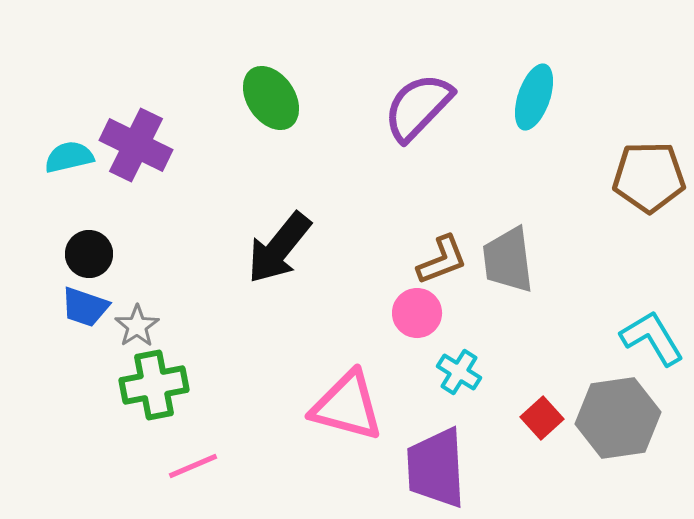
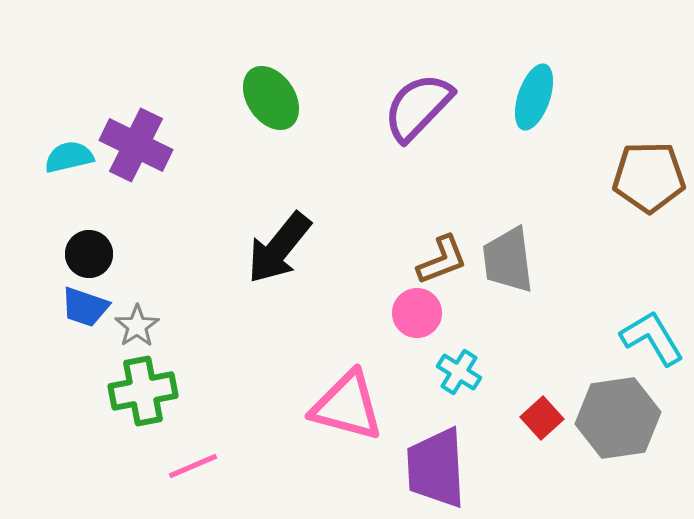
green cross: moved 11 px left, 6 px down
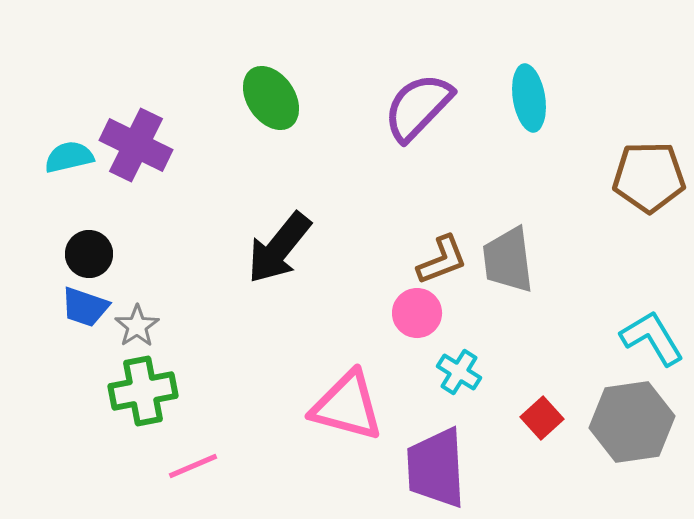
cyan ellipse: moved 5 px left, 1 px down; rotated 28 degrees counterclockwise
gray hexagon: moved 14 px right, 4 px down
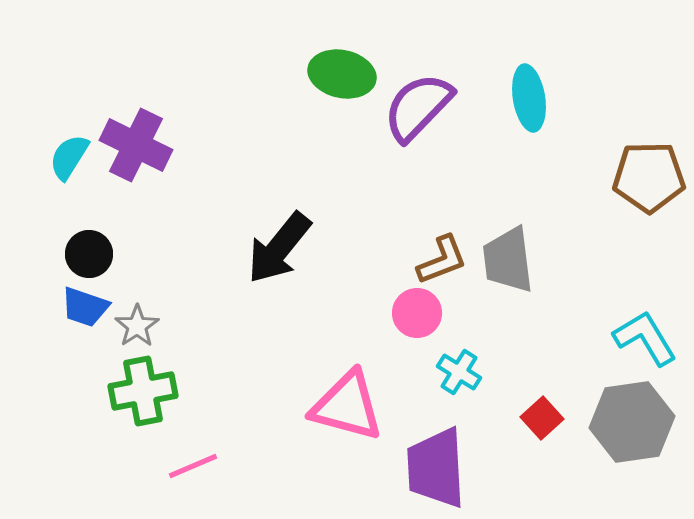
green ellipse: moved 71 px right, 24 px up; rotated 44 degrees counterclockwise
cyan semicircle: rotated 45 degrees counterclockwise
cyan L-shape: moved 7 px left
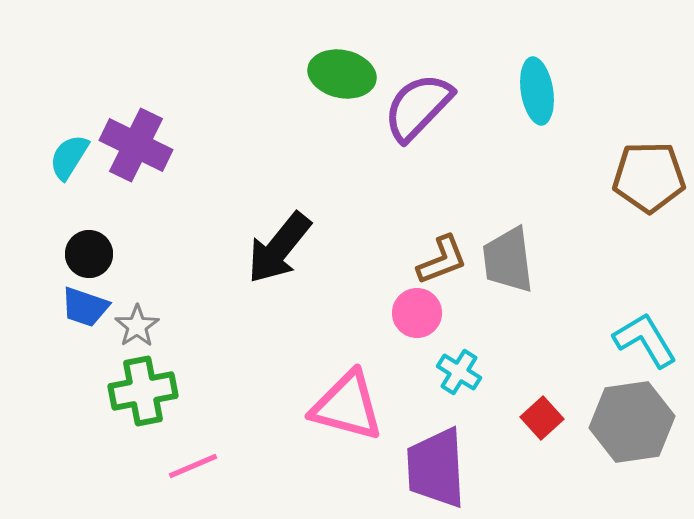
cyan ellipse: moved 8 px right, 7 px up
cyan L-shape: moved 2 px down
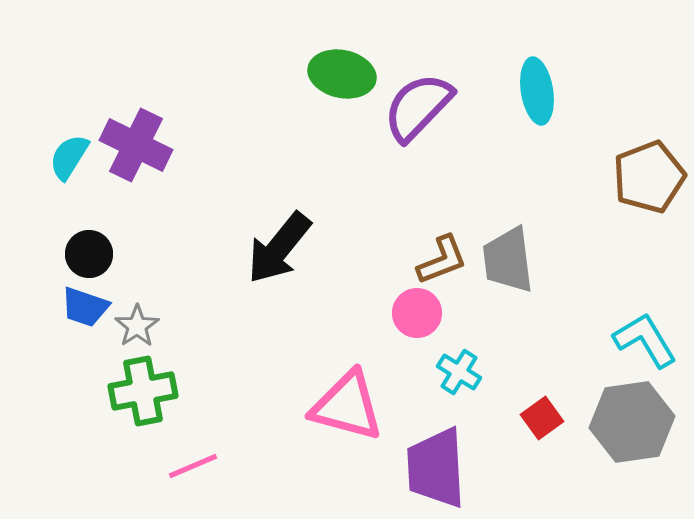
brown pentagon: rotated 20 degrees counterclockwise
red square: rotated 6 degrees clockwise
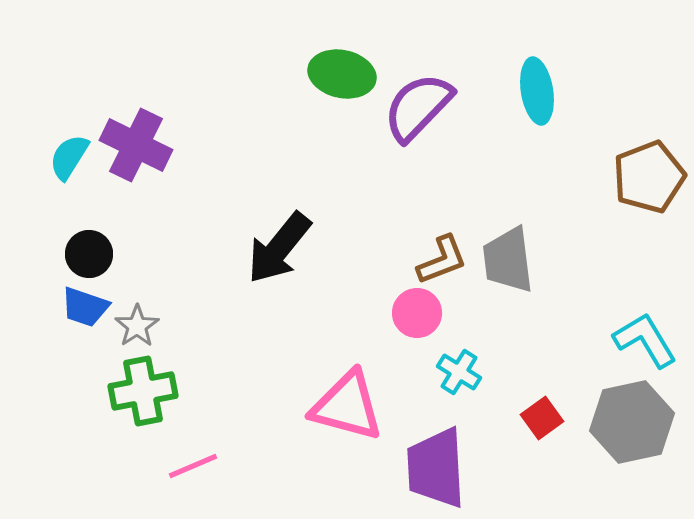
gray hexagon: rotated 4 degrees counterclockwise
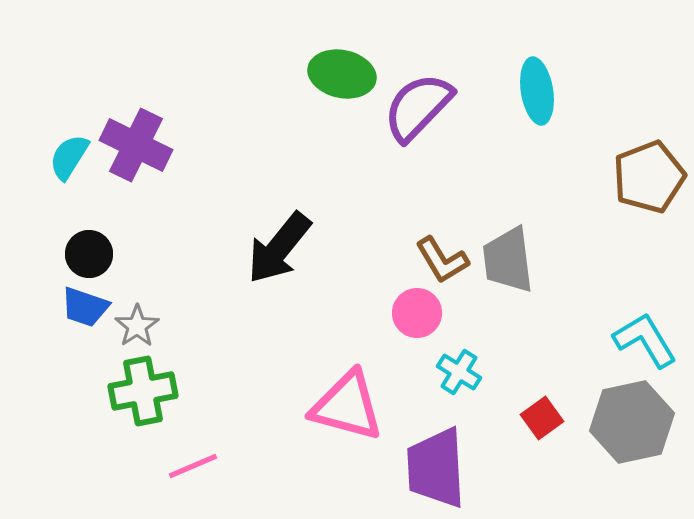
brown L-shape: rotated 80 degrees clockwise
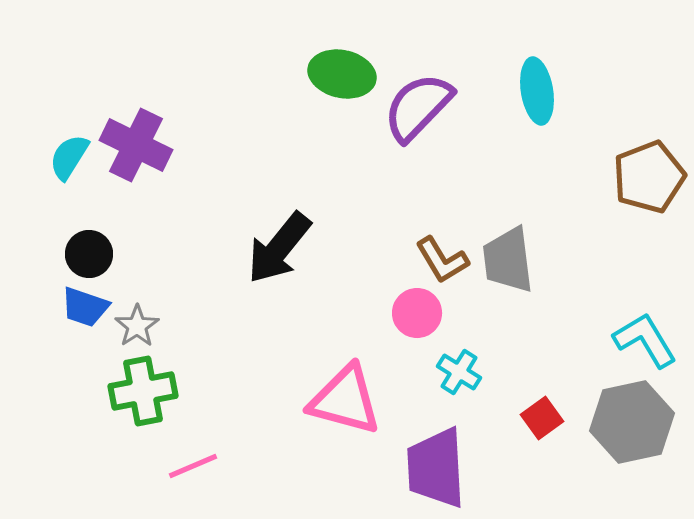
pink triangle: moved 2 px left, 6 px up
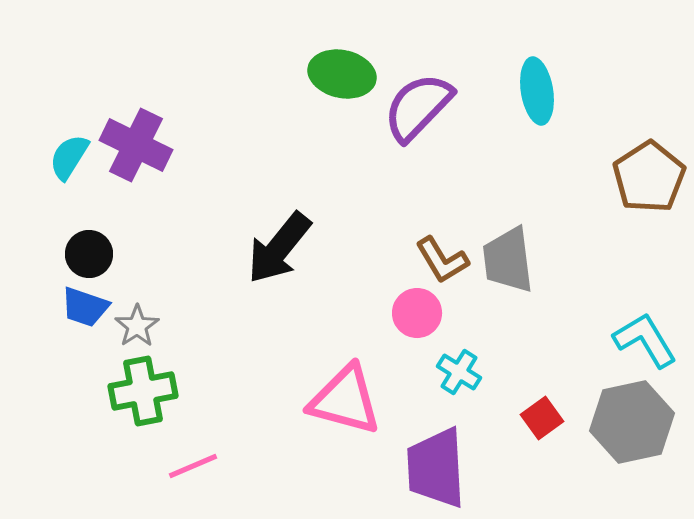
brown pentagon: rotated 12 degrees counterclockwise
